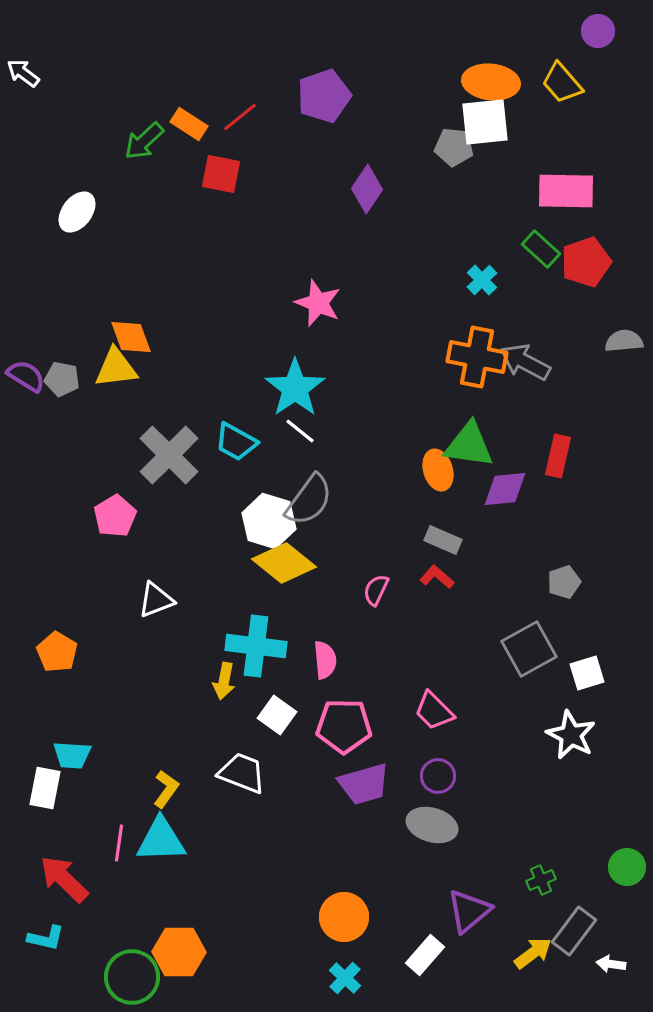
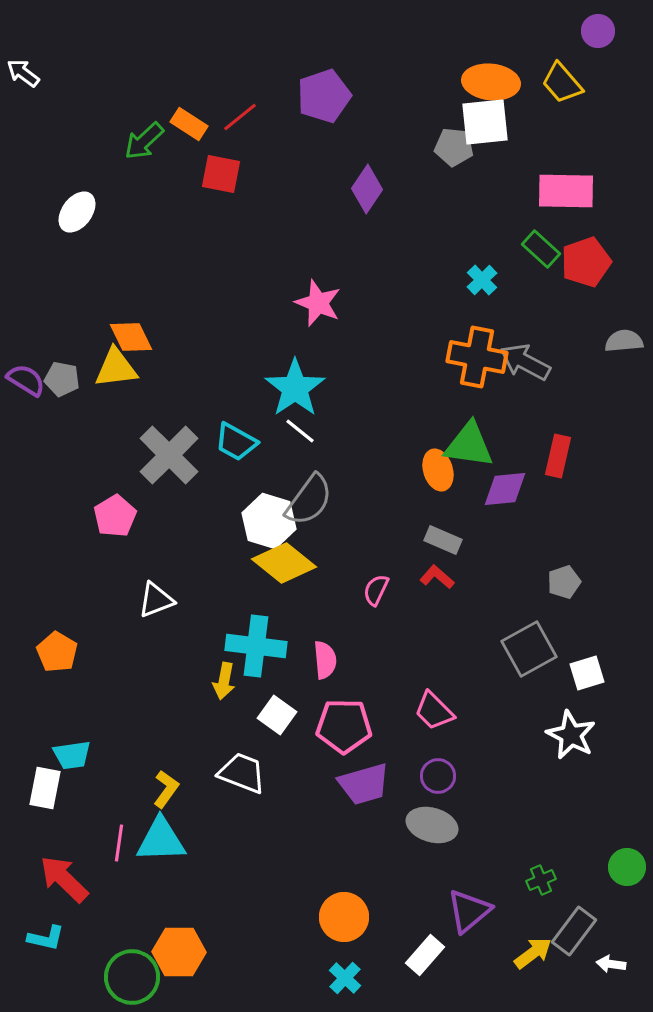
orange diamond at (131, 337): rotated 6 degrees counterclockwise
purple semicircle at (26, 376): moved 4 px down
cyan trapezoid at (72, 755): rotated 12 degrees counterclockwise
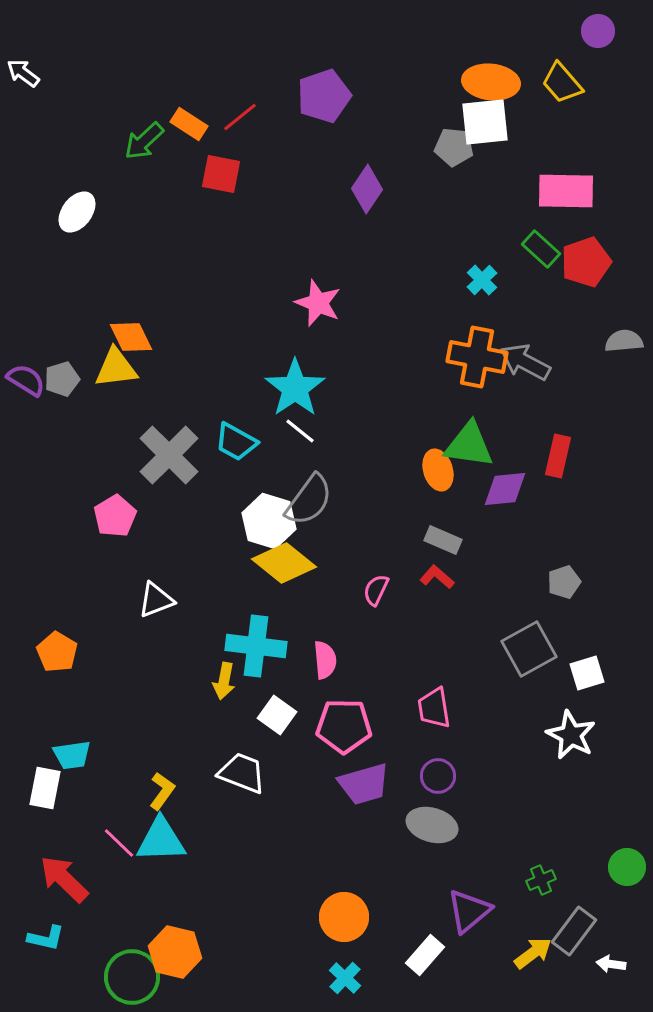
gray pentagon at (62, 379): rotated 28 degrees counterclockwise
pink trapezoid at (434, 711): moved 3 px up; rotated 36 degrees clockwise
yellow L-shape at (166, 789): moved 4 px left, 2 px down
pink line at (119, 843): rotated 54 degrees counterclockwise
orange hexagon at (179, 952): moved 4 px left; rotated 12 degrees clockwise
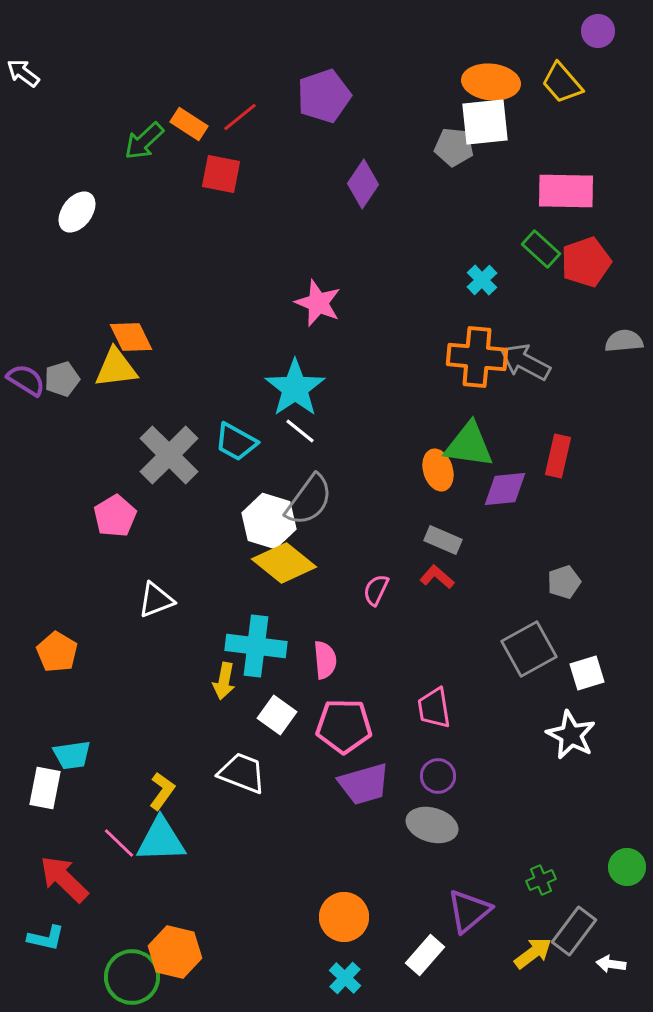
purple diamond at (367, 189): moved 4 px left, 5 px up
orange cross at (477, 357): rotated 6 degrees counterclockwise
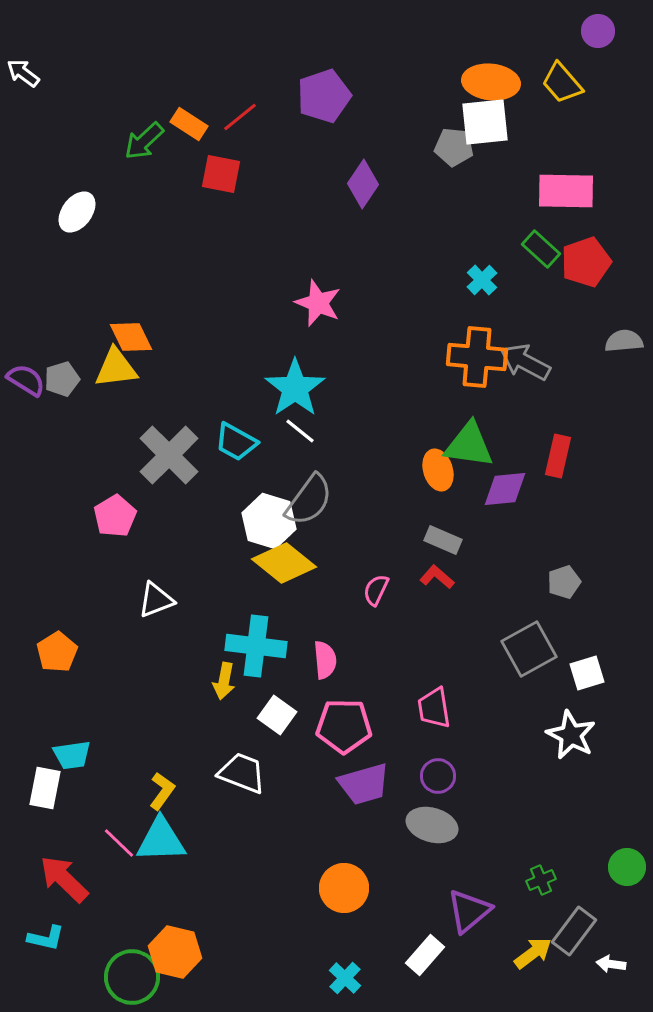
orange pentagon at (57, 652): rotated 9 degrees clockwise
orange circle at (344, 917): moved 29 px up
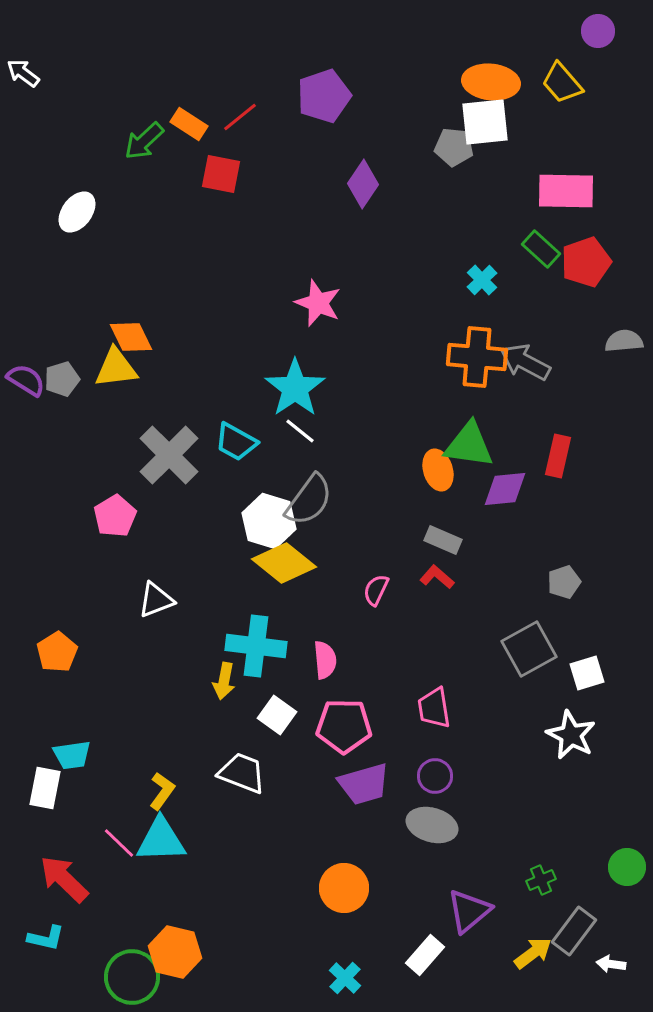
purple circle at (438, 776): moved 3 px left
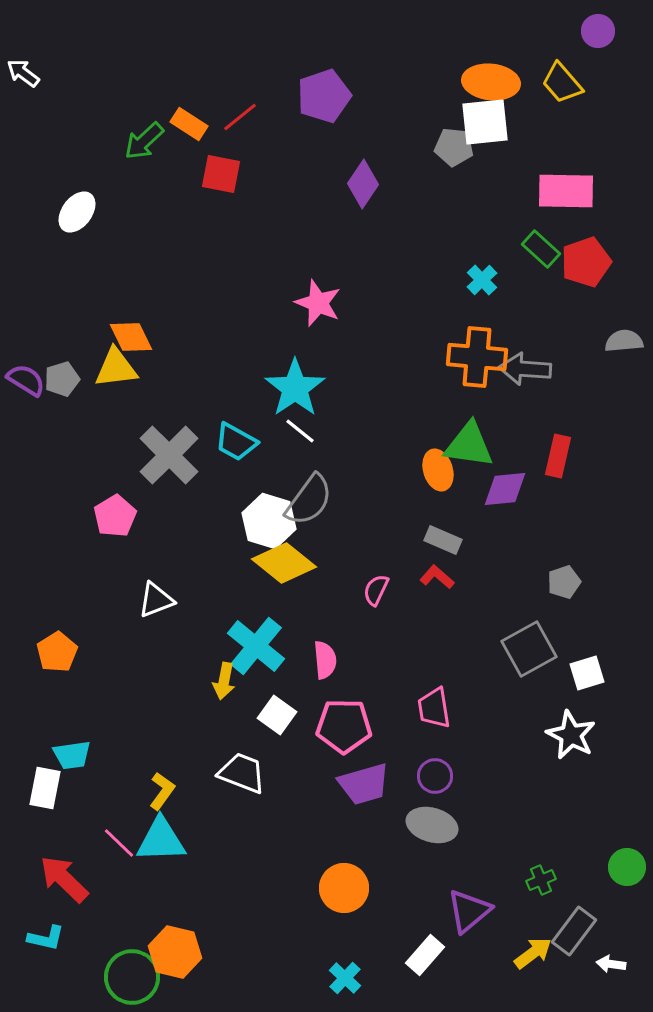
gray arrow at (525, 362): moved 7 px down; rotated 24 degrees counterclockwise
cyan cross at (256, 646): rotated 32 degrees clockwise
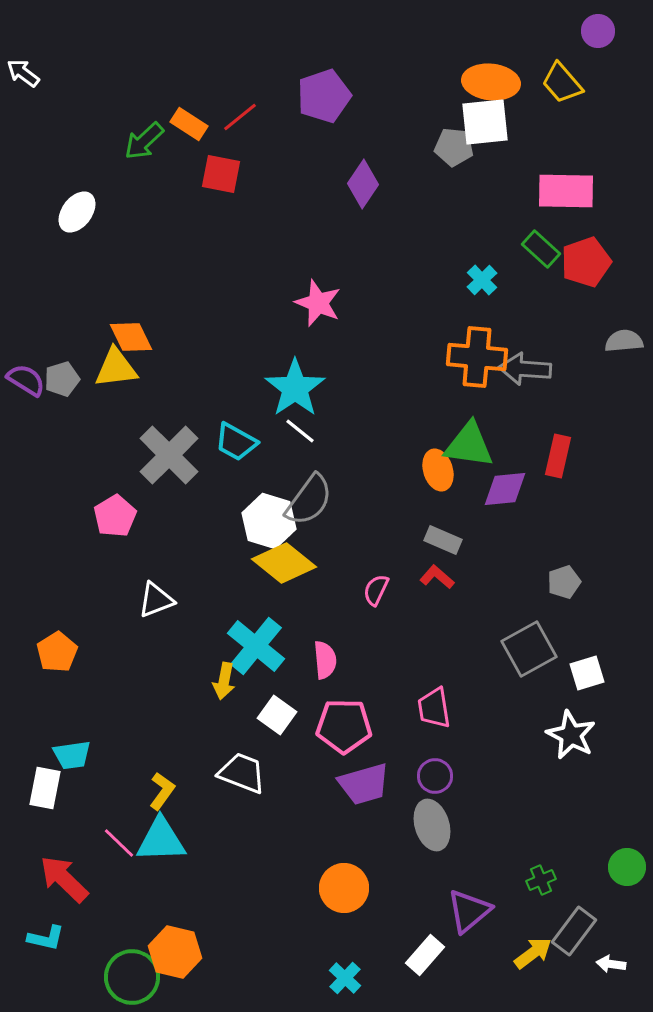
gray ellipse at (432, 825): rotated 57 degrees clockwise
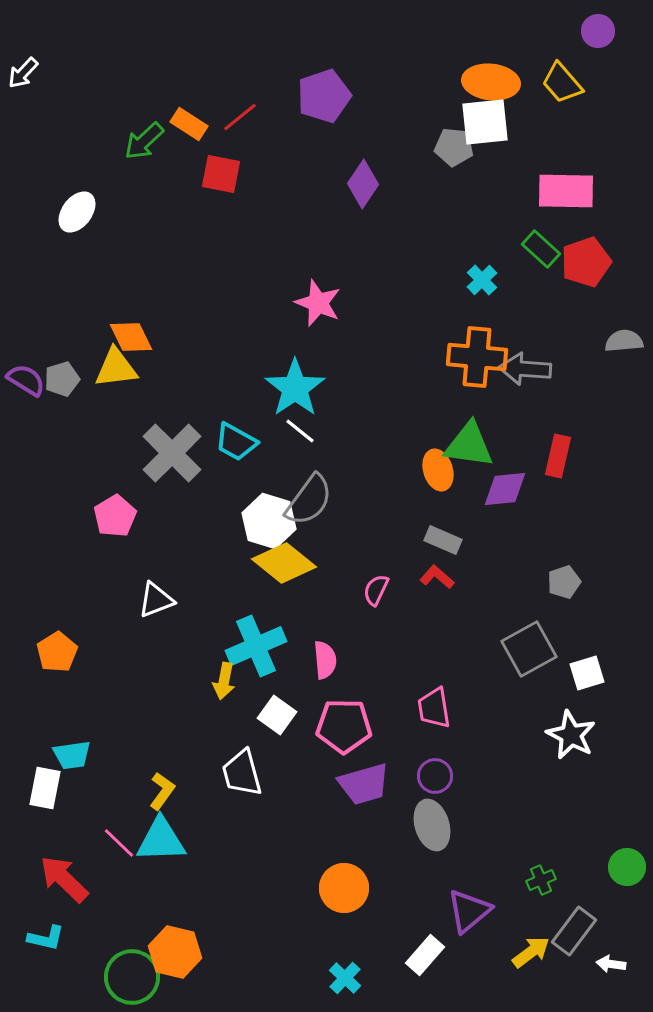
white arrow at (23, 73): rotated 84 degrees counterclockwise
gray cross at (169, 455): moved 3 px right, 2 px up
cyan cross at (256, 646): rotated 28 degrees clockwise
white trapezoid at (242, 773): rotated 126 degrees counterclockwise
yellow arrow at (533, 953): moved 2 px left, 1 px up
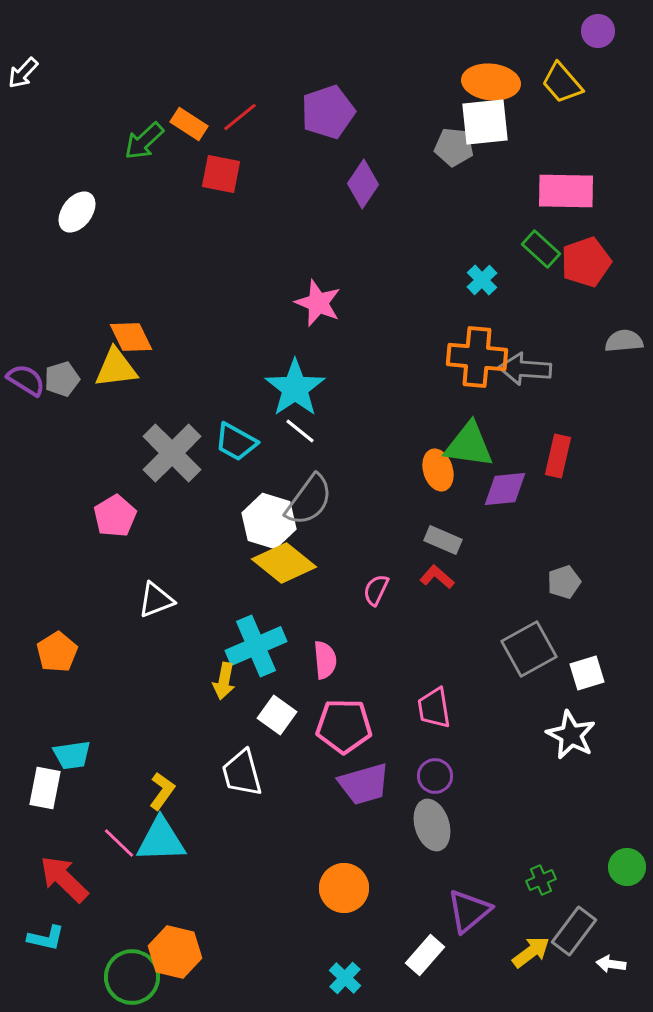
purple pentagon at (324, 96): moved 4 px right, 16 px down
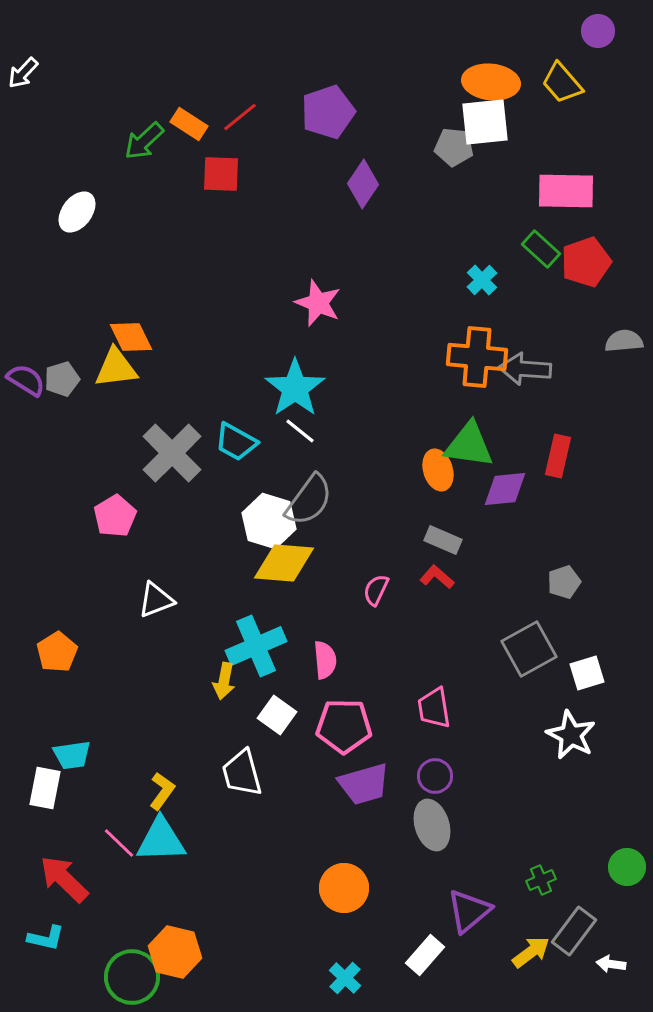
red square at (221, 174): rotated 9 degrees counterclockwise
yellow diamond at (284, 563): rotated 34 degrees counterclockwise
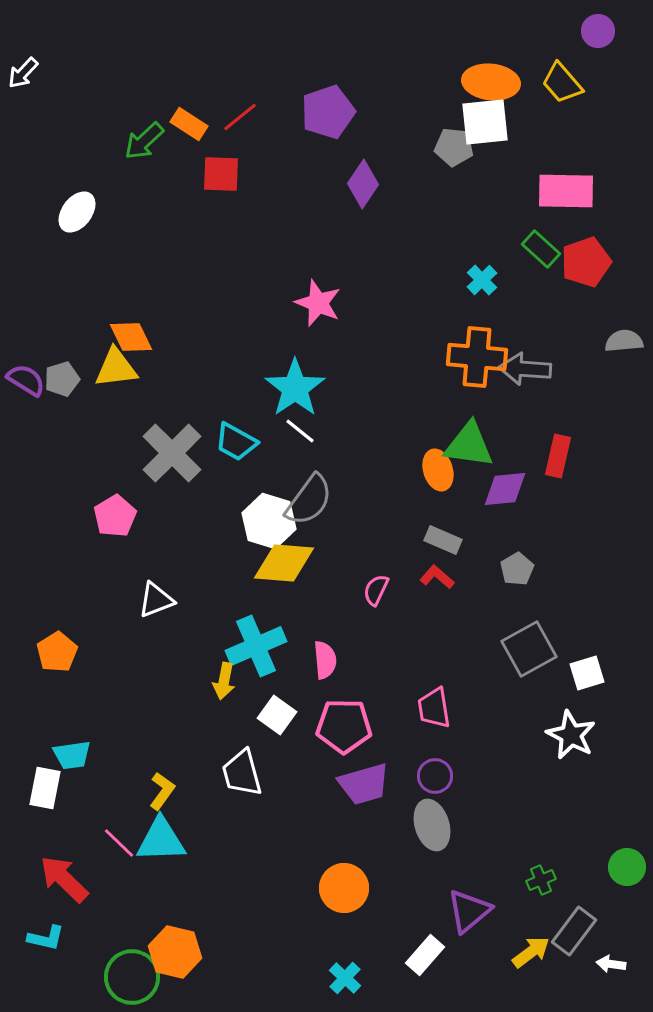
gray pentagon at (564, 582): moved 47 px left, 13 px up; rotated 12 degrees counterclockwise
